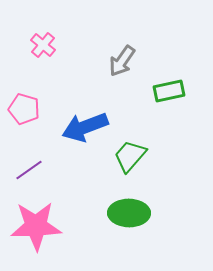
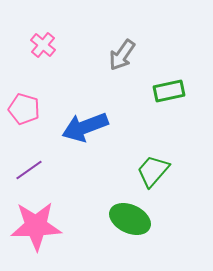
gray arrow: moved 6 px up
green trapezoid: moved 23 px right, 15 px down
green ellipse: moved 1 px right, 6 px down; rotated 24 degrees clockwise
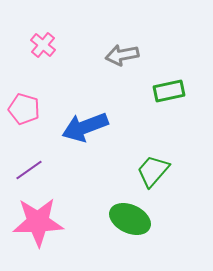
gray arrow: rotated 44 degrees clockwise
pink star: moved 2 px right, 4 px up
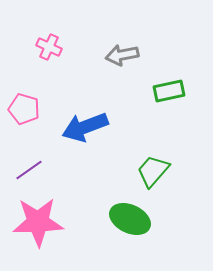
pink cross: moved 6 px right, 2 px down; rotated 15 degrees counterclockwise
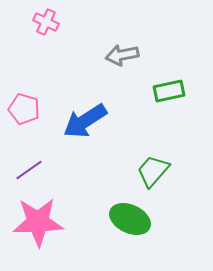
pink cross: moved 3 px left, 25 px up
blue arrow: moved 6 px up; rotated 12 degrees counterclockwise
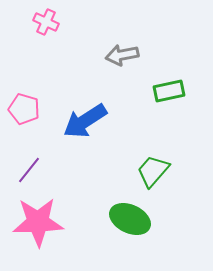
purple line: rotated 16 degrees counterclockwise
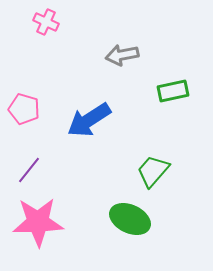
green rectangle: moved 4 px right
blue arrow: moved 4 px right, 1 px up
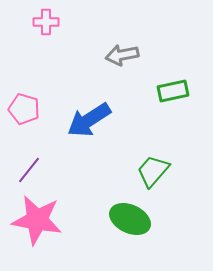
pink cross: rotated 25 degrees counterclockwise
pink star: moved 1 px left, 2 px up; rotated 12 degrees clockwise
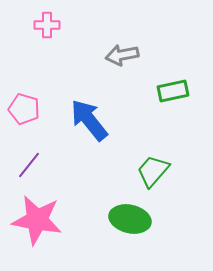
pink cross: moved 1 px right, 3 px down
blue arrow: rotated 84 degrees clockwise
purple line: moved 5 px up
green ellipse: rotated 12 degrees counterclockwise
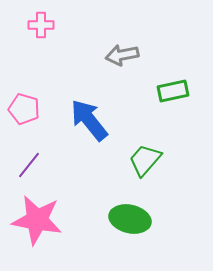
pink cross: moved 6 px left
green trapezoid: moved 8 px left, 11 px up
